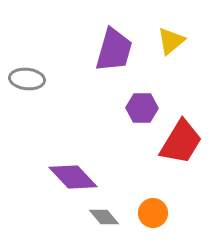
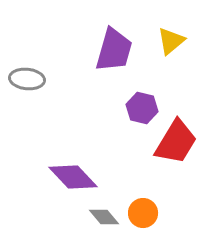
purple hexagon: rotated 12 degrees clockwise
red trapezoid: moved 5 px left
orange circle: moved 10 px left
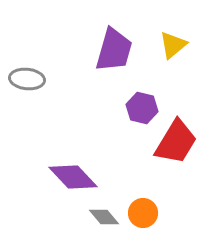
yellow triangle: moved 2 px right, 4 px down
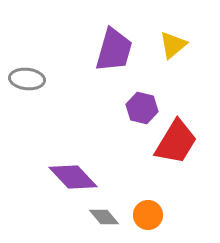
orange circle: moved 5 px right, 2 px down
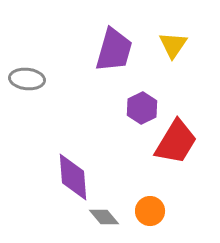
yellow triangle: rotated 16 degrees counterclockwise
purple hexagon: rotated 20 degrees clockwise
purple diamond: rotated 39 degrees clockwise
orange circle: moved 2 px right, 4 px up
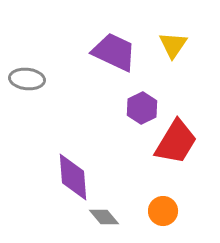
purple trapezoid: moved 2 px down; rotated 81 degrees counterclockwise
orange circle: moved 13 px right
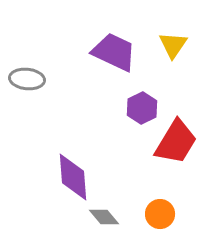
orange circle: moved 3 px left, 3 px down
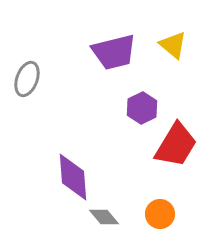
yellow triangle: rotated 24 degrees counterclockwise
purple trapezoid: rotated 141 degrees clockwise
gray ellipse: rotated 76 degrees counterclockwise
red trapezoid: moved 3 px down
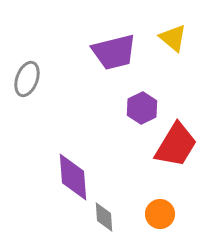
yellow triangle: moved 7 px up
gray diamond: rotated 36 degrees clockwise
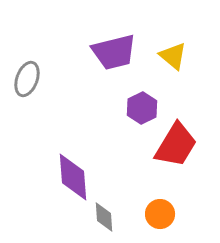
yellow triangle: moved 18 px down
